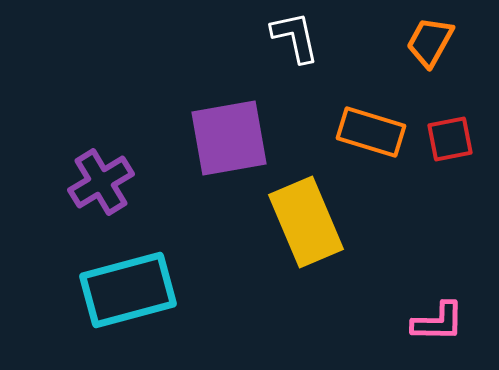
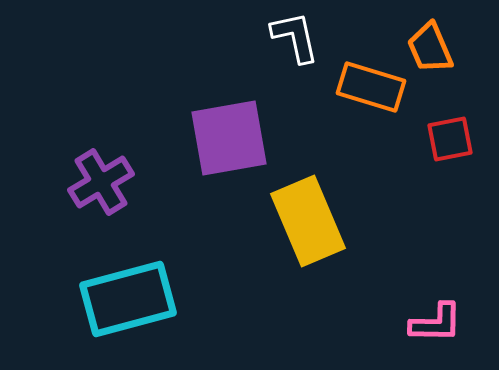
orange trapezoid: moved 6 px down; rotated 52 degrees counterclockwise
orange rectangle: moved 45 px up
yellow rectangle: moved 2 px right, 1 px up
cyan rectangle: moved 9 px down
pink L-shape: moved 2 px left, 1 px down
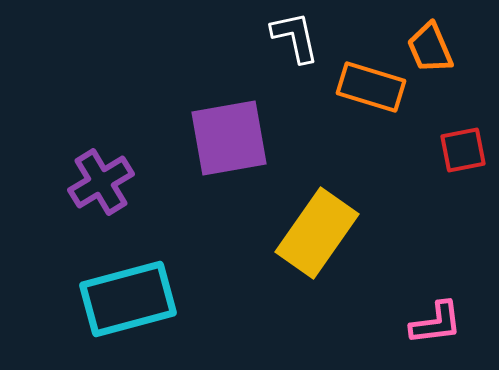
red square: moved 13 px right, 11 px down
yellow rectangle: moved 9 px right, 12 px down; rotated 58 degrees clockwise
pink L-shape: rotated 8 degrees counterclockwise
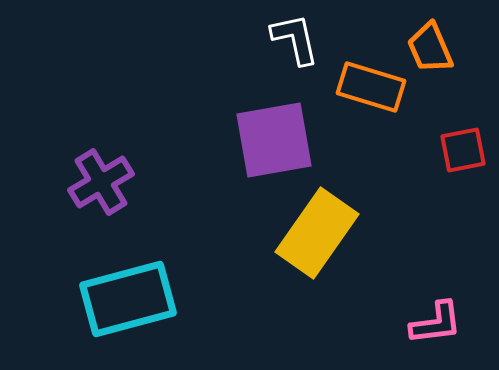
white L-shape: moved 2 px down
purple square: moved 45 px right, 2 px down
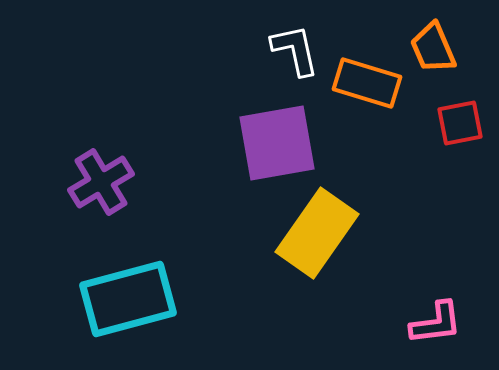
white L-shape: moved 11 px down
orange trapezoid: moved 3 px right
orange rectangle: moved 4 px left, 4 px up
purple square: moved 3 px right, 3 px down
red square: moved 3 px left, 27 px up
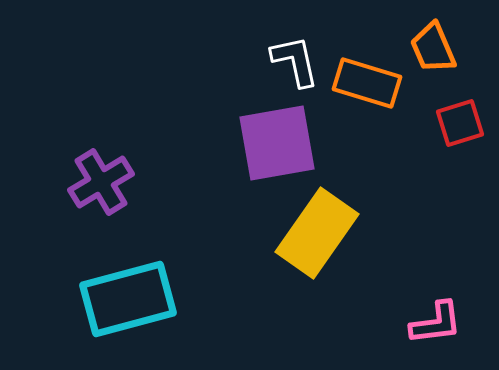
white L-shape: moved 11 px down
red square: rotated 6 degrees counterclockwise
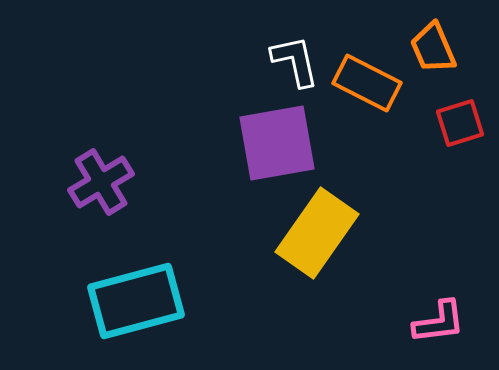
orange rectangle: rotated 10 degrees clockwise
cyan rectangle: moved 8 px right, 2 px down
pink L-shape: moved 3 px right, 1 px up
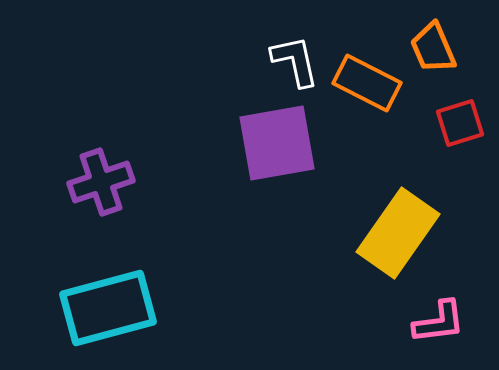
purple cross: rotated 12 degrees clockwise
yellow rectangle: moved 81 px right
cyan rectangle: moved 28 px left, 7 px down
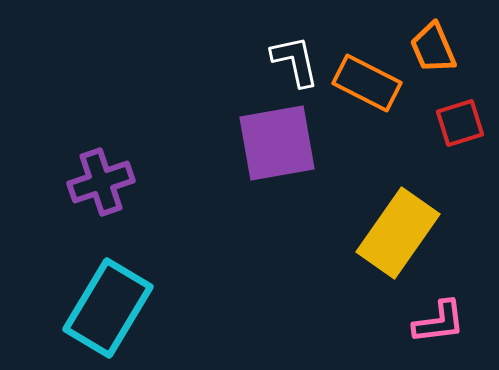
cyan rectangle: rotated 44 degrees counterclockwise
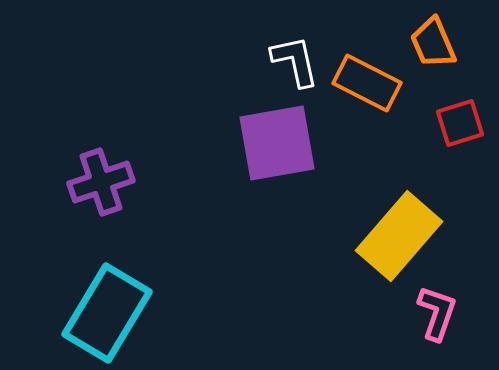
orange trapezoid: moved 5 px up
yellow rectangle: moved 1 px right, 3 px down; rotated 6 degrees clockwise
cyan rectangle: moved 1 px left, 5 px down
pink L-shape: moved 2 px left, 9 px up; rotated 64 degrees counterclockwise
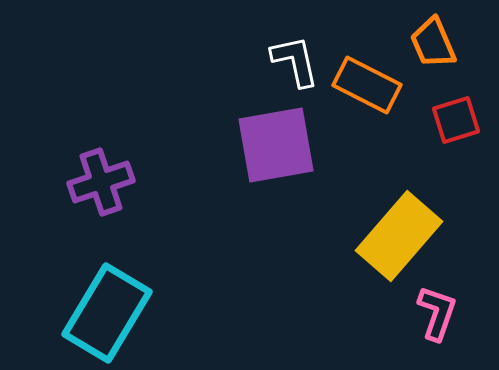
orange rectangle: moved 2 px down
red square: moved 4 px left, 3 px up
purple square: moved 1 px left, 2 px down
